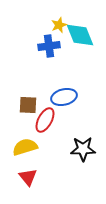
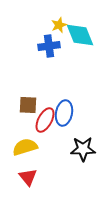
blue ellipse: moved 16 px down; rotated 65 degrees counterclockwise
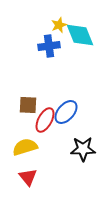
blue ellipse: moved 2 px right, 1 px up; rotated 30 degrees clockwise
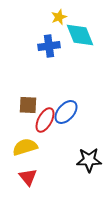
yellow star: moved 8 px up
black star: moved 6 px right, 11 px down
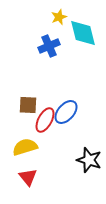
cyan diamond: moved 3 px right, 2 px up; rotated 8 degrees clockwise
blue cross: rotated 15 degrees counterclockwise
black star: rotated 20 degrees clockwise
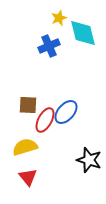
yellow star: moved 1 px down
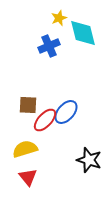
red ellipse: rotated 15 degrees clockwise
yellow semicircle: moved 2 px down
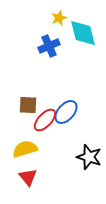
black star: moved 3 px up
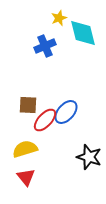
blue cross: moved 4 px left
red triangle: moved 2 px left
